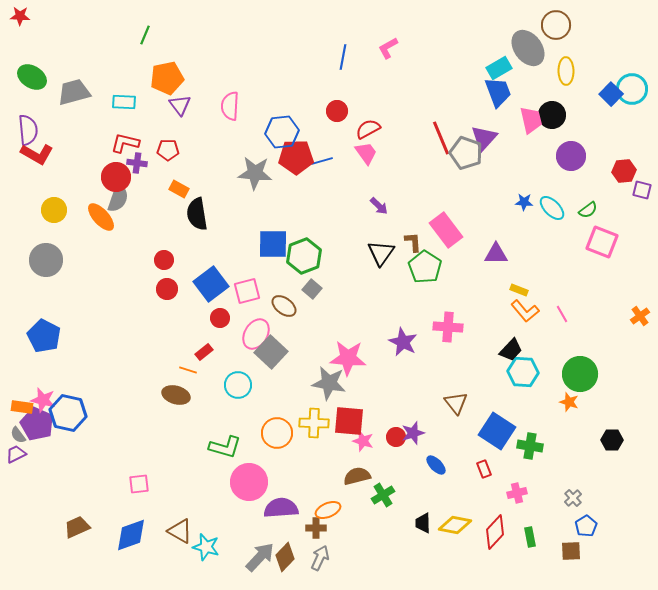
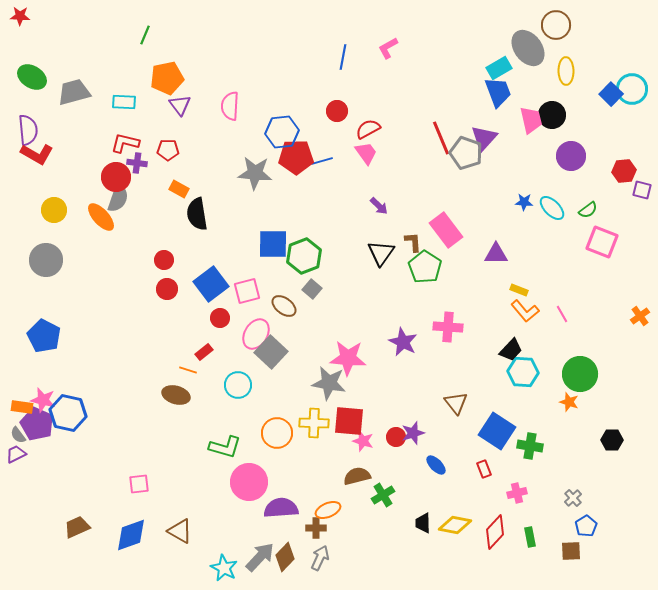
cyan star at (206, 547): moved 18 px right, 21 px down; rotated 12 degrees clockwise
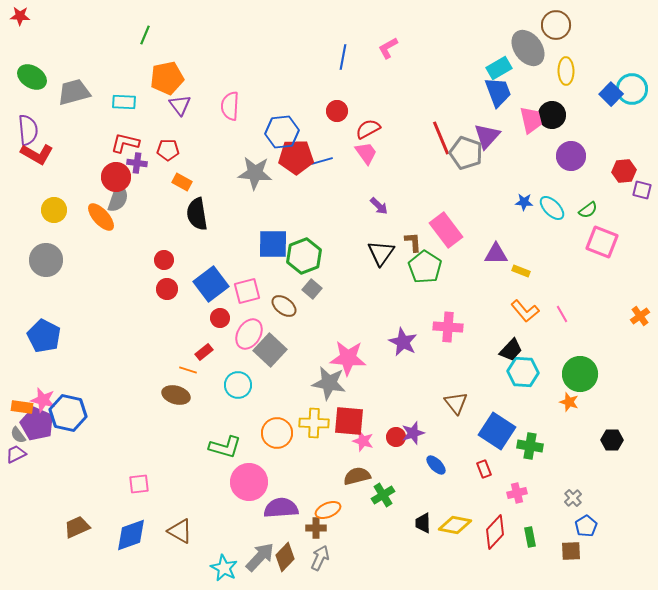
purple triangle at (484, 138): moved 3 px right, 2 px up
orange rectangle at (179, 189): moved 3 px right, 7 px up
yellow rectangle at (519, 290): moved 2 px right, 19 px up
pink ellipse at (256, 334): moved 7 px left
gray square at (271, 352): moved 1 px left, 2 px up
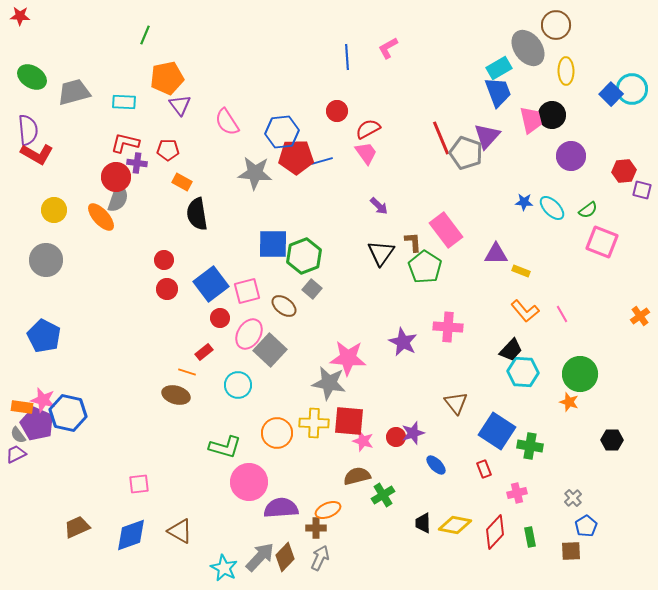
blue line at (343, 57): moved 4 px right; rotated 15 degrees counterclockwise
pink semicircle at (230, 106): moved 3 px left, 16 px down; rotated 36 degrees counterclockwise
orange line at (188, 370): moved 1 px left, 2 px down
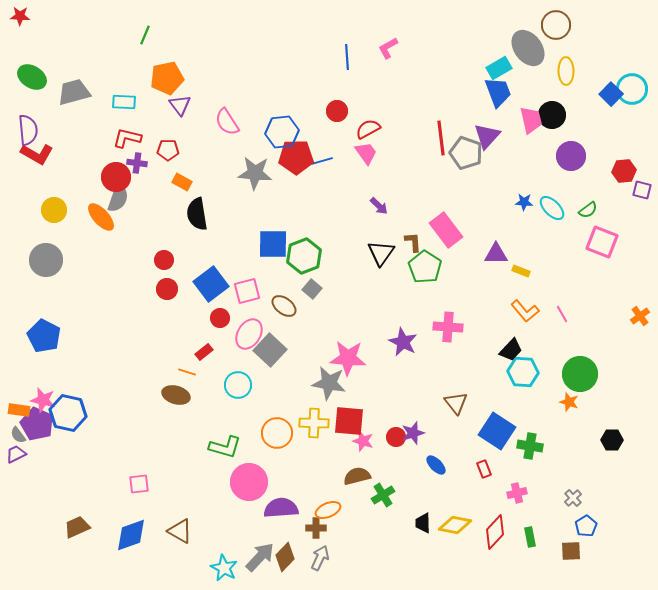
red line at (441, 138): rotated 16 degrees clockwise
red L-shape at (125, 143): moved 2 px right, 5 px up
orange rectangle at (22, 407): moved 3 px left, 3 px down
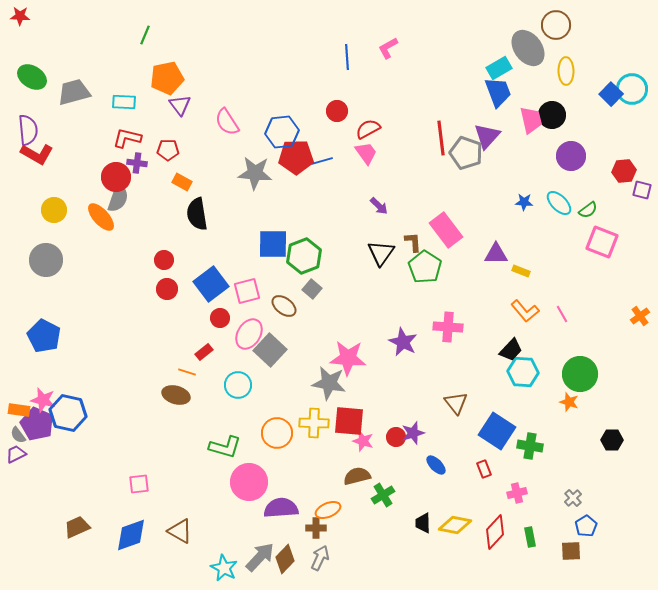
cyan ellipse at (552, 208): moved 7 px right, 5 px up
brown diamond at (285, 557): moved 2 px down
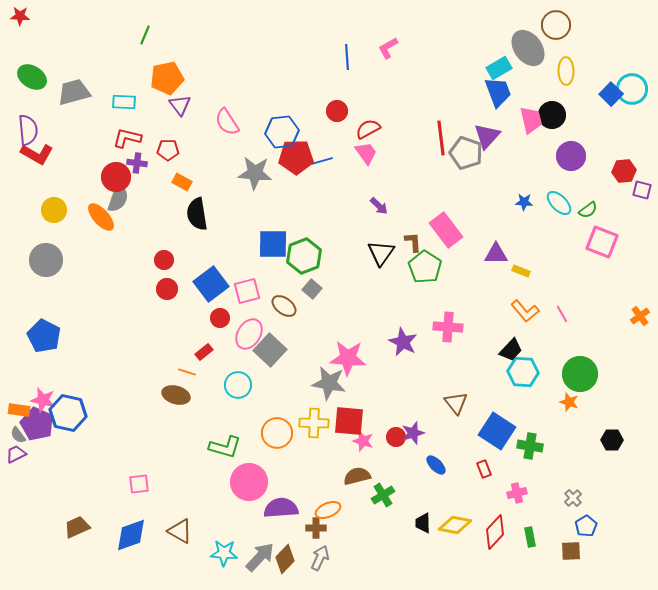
cyan star at (224, 568): moved 15 px up; rotated 24 degrees counterclockwise
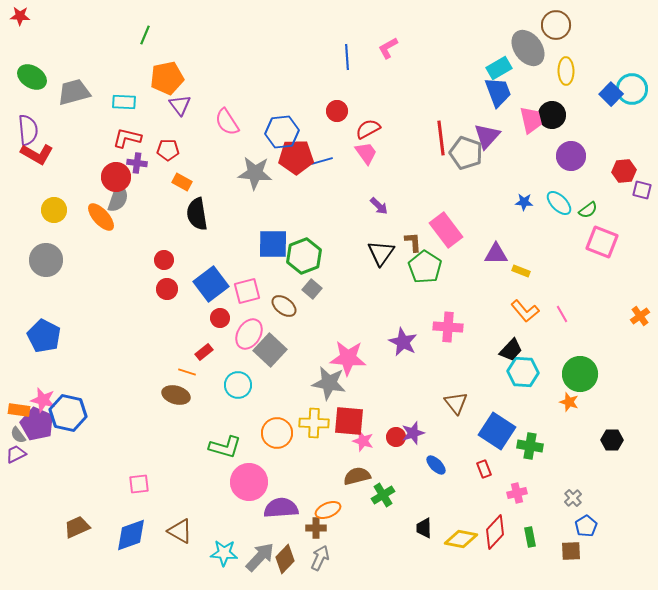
black trapezoid at (423, 523): moved 1 px right, 5 px down
yellow diamond at (455, 525): moved 6 px right, 14 px down
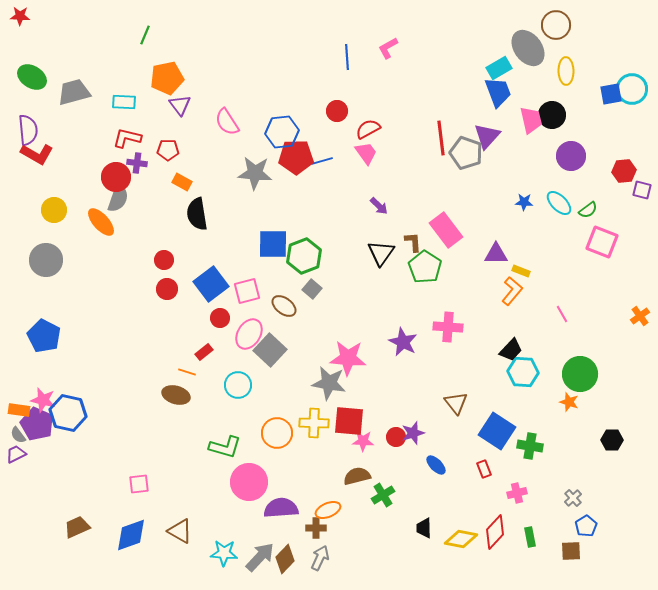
blue square at (611, 94): rotated 35 degrees clockwise
orange ellipse at (101, 217): moved 5 px down
orange L-shape at (525, 311): moved 13 px left, 20 px up; rotated 100 degrees counterclockwise
pink star at (363, 441): rotated 15 degrees counterclockwise
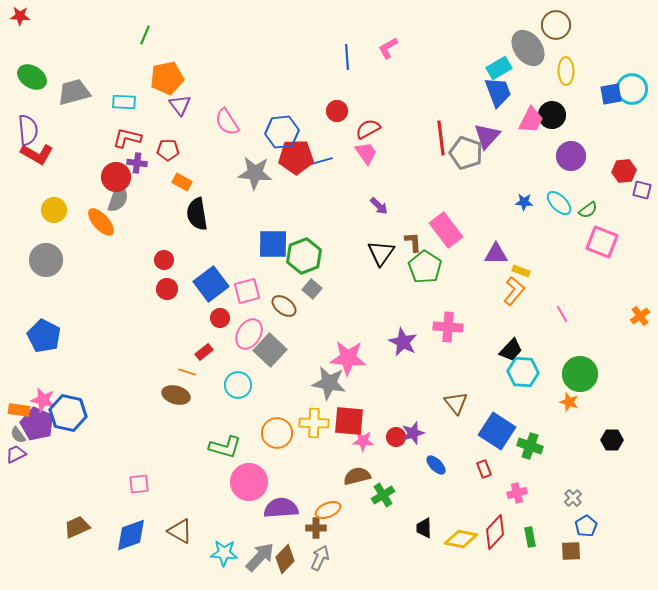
pink trapezoid at (531, 120): rotated 40 degrees clockwise
orange L-shape at (512, 291): moved 2 px right
green cross at (530, 446): rotated 10 degrees clockwise
